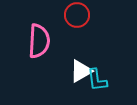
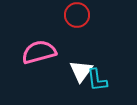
pink semicircle: moved 11 px down; rotated 108 degrees counterclockwise
white triangle: rotated 25 degrees counterclockwise
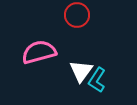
cyan L-shape: rotated 40 degrees clockwise
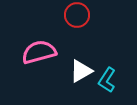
white triangle: rotated 25 degrees clockwise
cyan L-shape: moved 10 px right
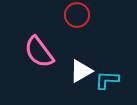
pink semicircle: rotated 112 degrees counterclockwise
cyan L-shape: rotated 60 degrees clockwise
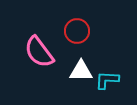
red circle: moved 16 px down
white triangle: rotated 30 degrees clockwise
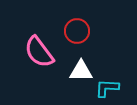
cyan L-shape: moved 8 px down
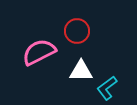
pink semicircle: rotated 100 degrees clockwise
cyan L-shape: rotated 40 degrees counterclockwise
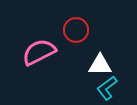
red circle: moved 1 px left, 1 px up
white triangle: moved 19 px right, 6 px up
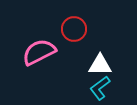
red circle: moved 2 px left, 1 px up
cyan L-shape: moved 7 px left
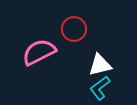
white triangle: rotated 15 degrees counterclockwise
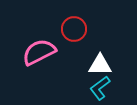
white triangle: rotated 15 degrees clockwise
